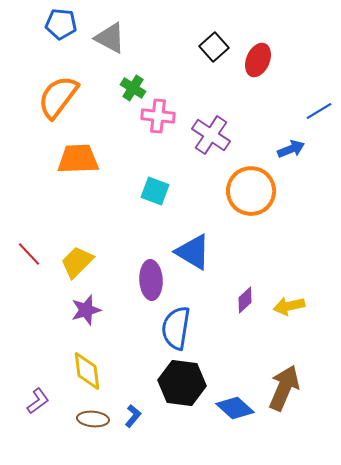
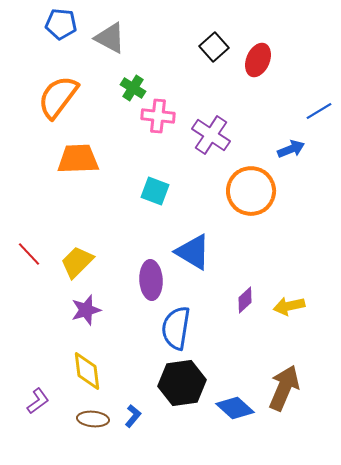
black hexagon: rotated 15 degrees counterclockwise
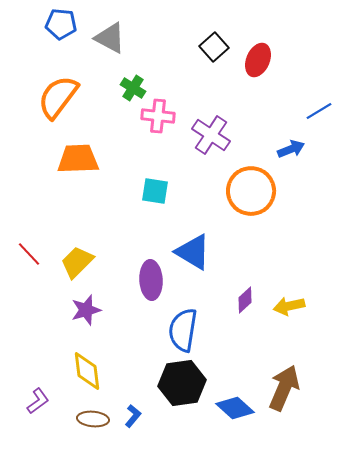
cyan square: rotated 12 degrees counterclockwise
blue semicircle: moved 7 px right, 2 px down
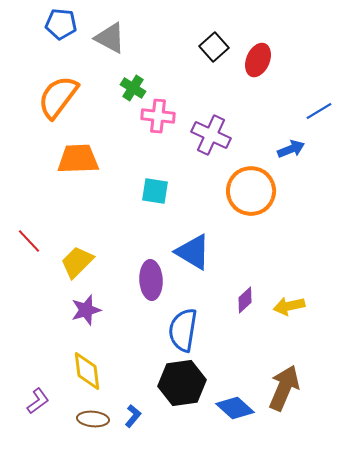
purple cross: rotated 9 degrees counterclockwise
red line: moved 13 px up
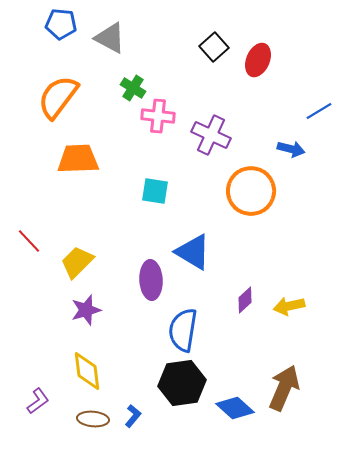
blue arrow: rotated 36 degrees clockwise
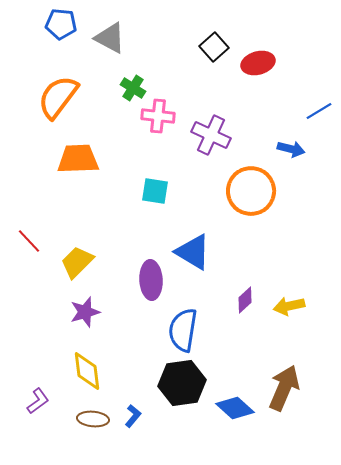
red ellipse: moved 3 px down; rotated 52 degrees clockwise
purple star: moved 1 px left, 2 px down
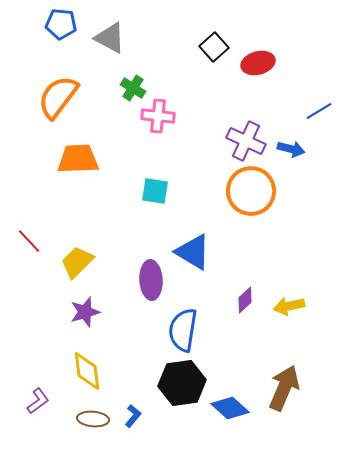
purple cross: moved 35 px right, 6 px down
blue diamond: moved 5 px left
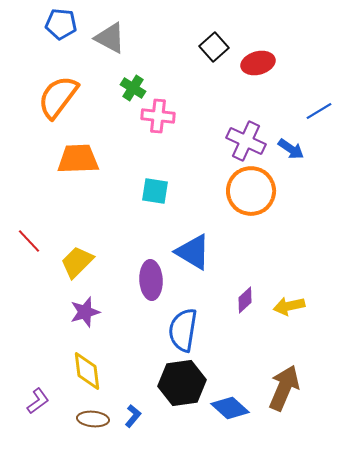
blue arrow: rotated 20 degrees clockwise
